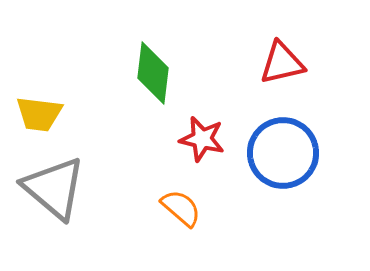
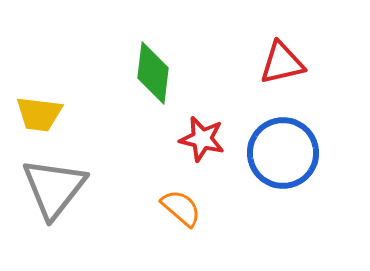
gray triangle: rotated 28 degrees clockwise
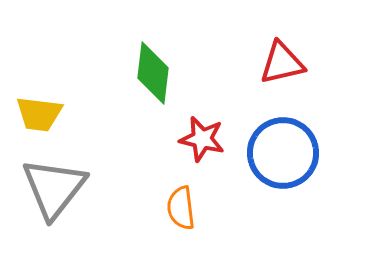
orange semicircle: rotated 138 degrees counterclockwise
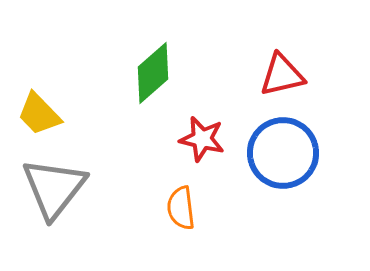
red triangle: moved 12 px down
green diamond: rotated 42 degrees clockwise
yellow trapezoid: rotated 39 degrees clockwise
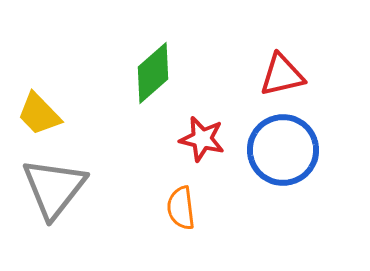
blue circle: moved 3 px up
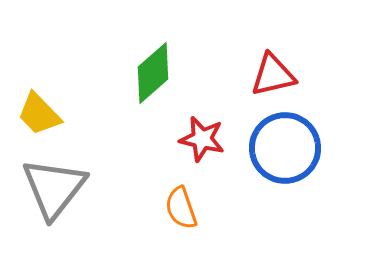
red triangle: moved 9 px left
blue circle: moved 2 px right, 2 px up
orange semicircle: rotated 12 degrees counterclockwise
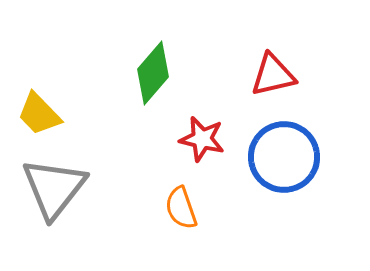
green diamond: rotated 8 degrees counterclockwise
blue circle: moved 1 px left, 9 px down
